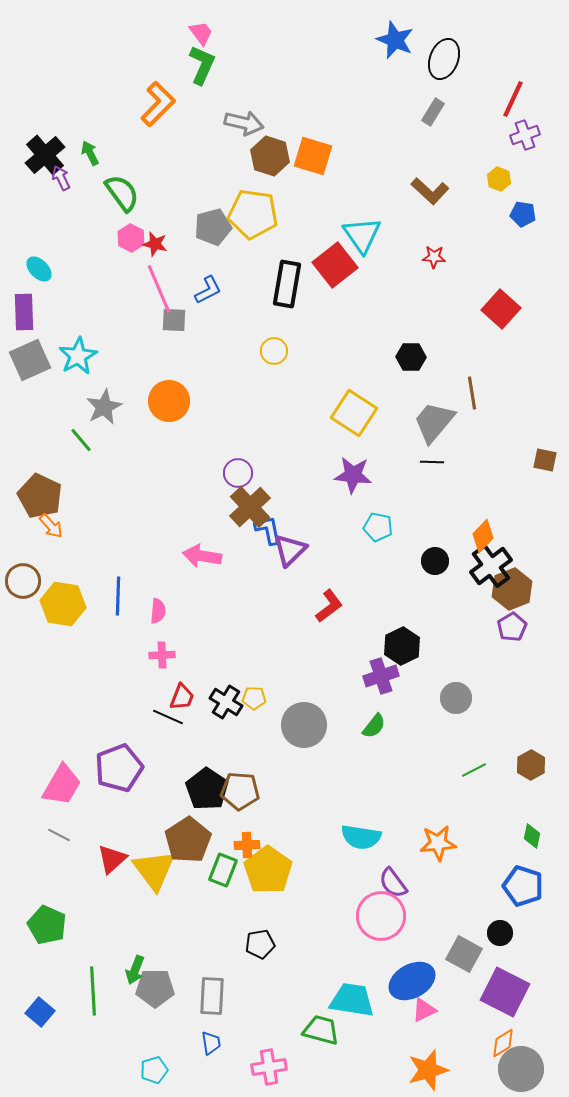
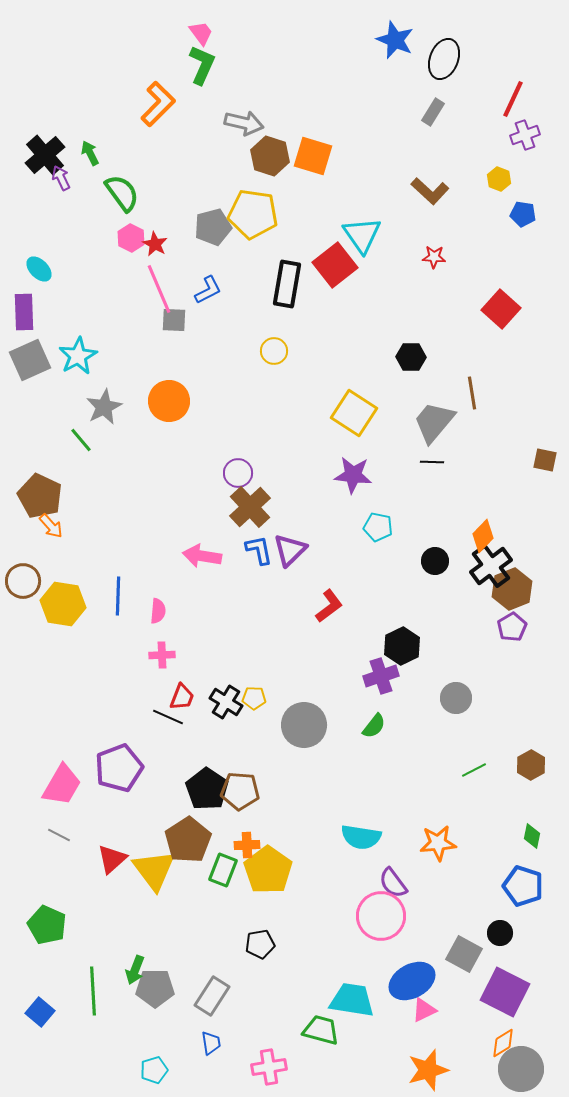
red star at (155, 244): rotated 15 degrees clockwise
blue L-shape at (268, 530): moved 9 px left, 20 px down
gray rectangle at (212, 996): rotated 30 degrees clockwise
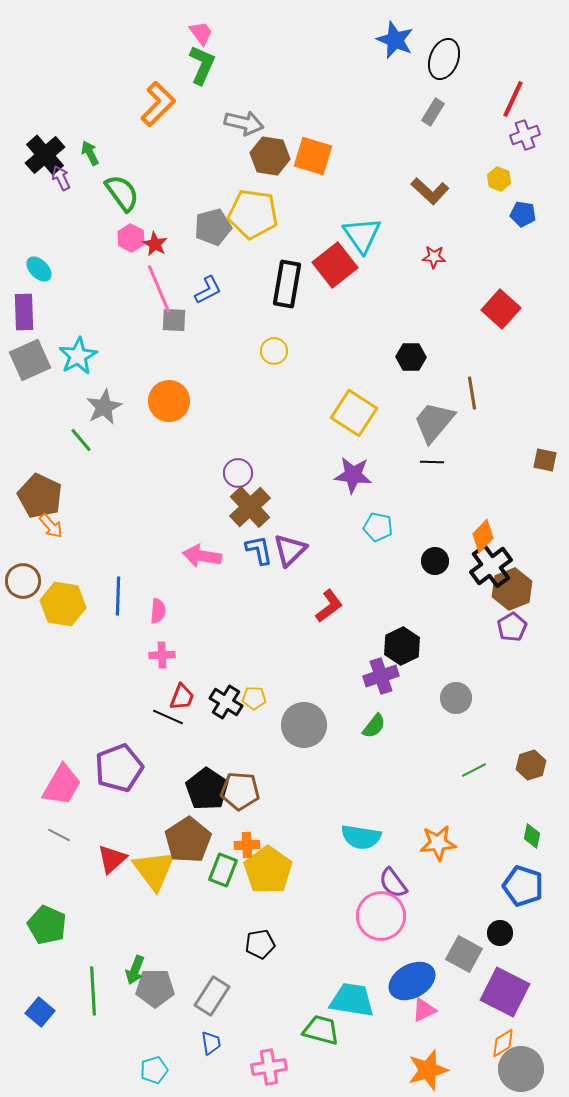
brown hexagon at (270, 156): rotated 9 degrees counterclockwise
brown hexagon at (531, 765): rotated 12 degrees clockwise
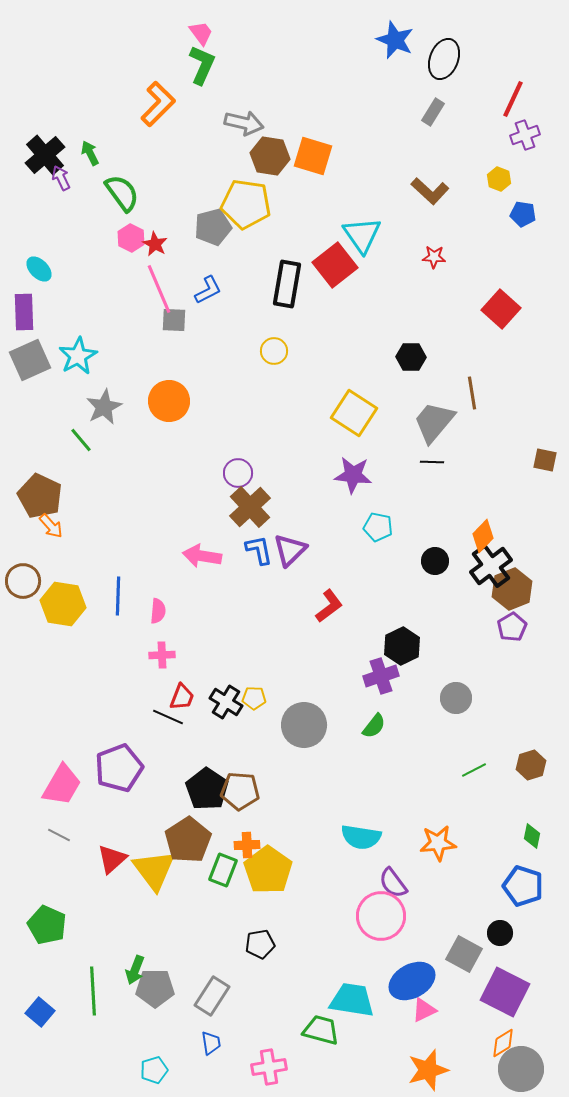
yellow pentagon at (253, 214): moved 7 px left, 10 px up
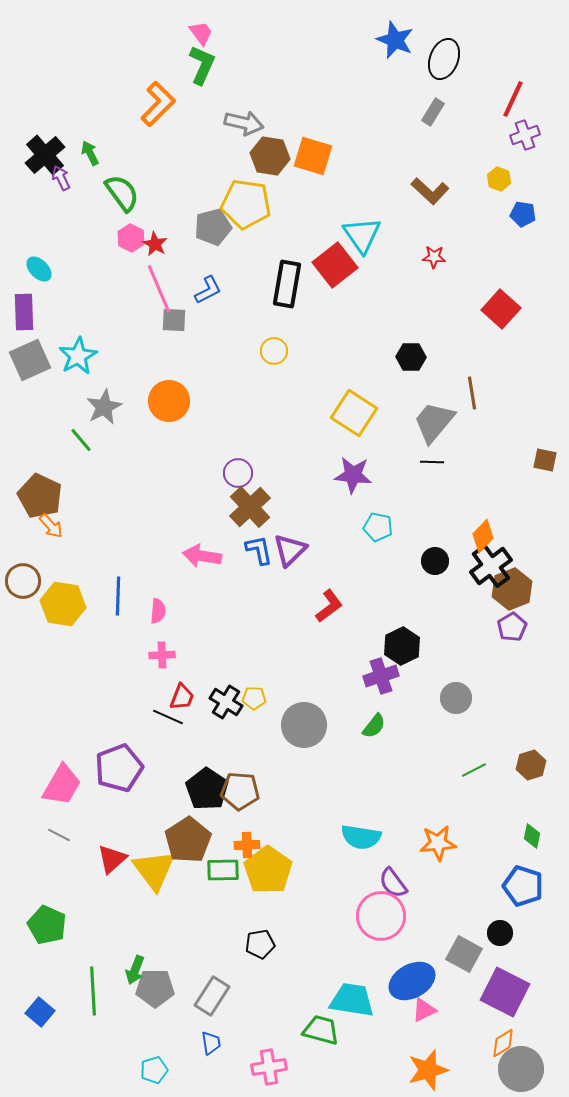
green rectangle at (223, 870): rotated 68 degrees clockwise
